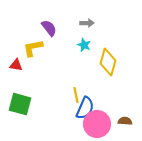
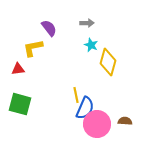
cyan star: moved 7 px right
red triangle: moved 2 px right, 4 px down; rotated 16 degrees counterclockwise
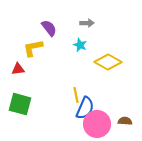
cyan star: moved 11 px left
yellow diamond: rotated 76 degrees counterclockwise
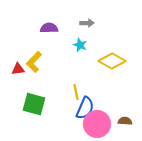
purple semicircle: rotated 54 degrees counterclockwise
yellow L-shape: moved 1 px right, 14 px down; rotated 35 degrees counterclockwise
yellow diamond: moved 4 px right, 1 px up
yellow line: moved 3 px up
green square: moved 14 px right
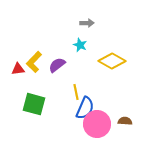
purple semicircle: moved 8 px right, 37 px down; rotated 36 degrees counterclockwise
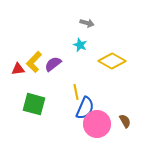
gray arrow: rotated 16 degrees clockwise
purple semicircle: moved 4 px left, 1 px up
brown semicircle: rotated 56 degrees clockwise
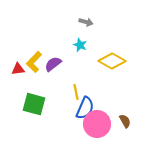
gray arrow: moved 1 px left, 1 px up
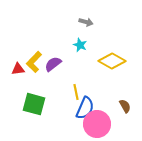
brown semicircle: moved 15 px up
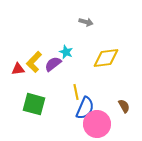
cyan star: moved 14 px left, 7 px down
yellow diamond: moved 6 px left, 3 px up; rotated 36 degrees counterclockwise
brown semicircle: moved 1 px left
